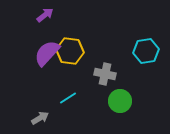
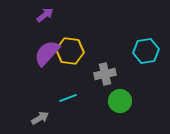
gray cross: rotated 25 degrees counterclockwise
cyan line: rotated 12 degrees clockwise
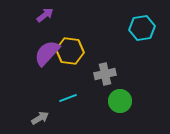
cyan hexagon: moved 4 px left, 23 px up
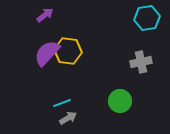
cyan hexagon: moved 5 px right, 10 px up
yellow hexagon: moved 2 px left
gray cross: moved 36 px right, 12 px up
cyan line: moved 6 px left, 5 px down
gray arrow: moved 28 px right
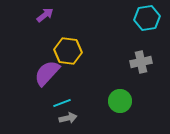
purple semicircle: moved 20 px down
gray arrow: rotated 18 degrees clockwise
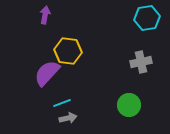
purple arrow: rotated 42 degrees counterclockwise
green circle: moved 9 px right, 4 px down
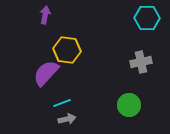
cyan hexagon: rotated 10 degrees clockwise
yellow hexagon: moved 1 px left, 1 px up
purple semicircle: moved 1 px left
gray arrow: moved 1 px left, 1 px down
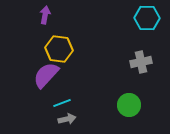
yellow hexagon: moved 8 px left, 1 px up
purple semicircle: moved 2 px down
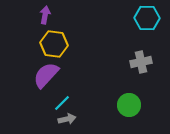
yellow hexagon: moved 5 px left, 5 px up
cyan line: rotated 24 degrees counterclockwise
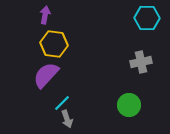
gray arrow: rotated 84 degrees clockwise
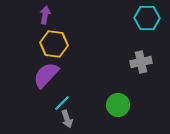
green circle: moved 11 px left
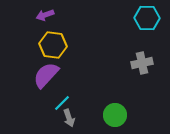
purple arrow: rotated 120 degrees counterclockwise
yellow hexagon: moved 1 px left, 1 px down
gray cross: moved 1 px right, 1 px down
green circle: moved 3 px left, 10 px down
gray arrow: moved 2 px right, 1 px up
